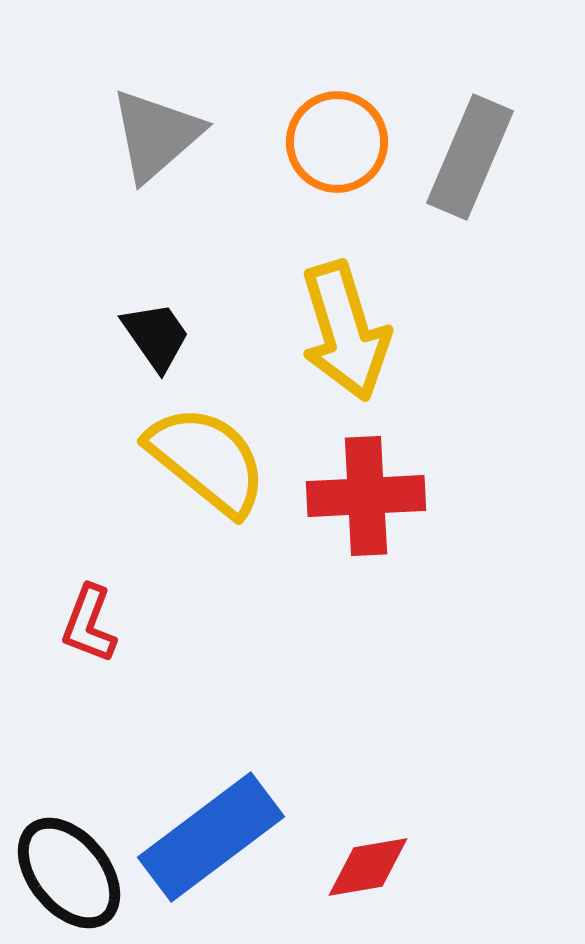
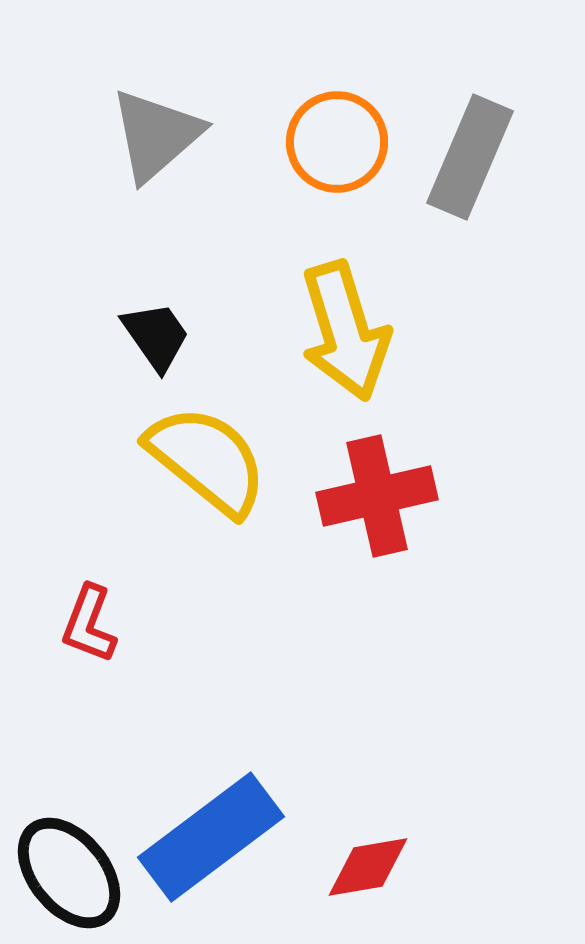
red cross: moved 11 px right; rotated 10 degrees counterclockwise
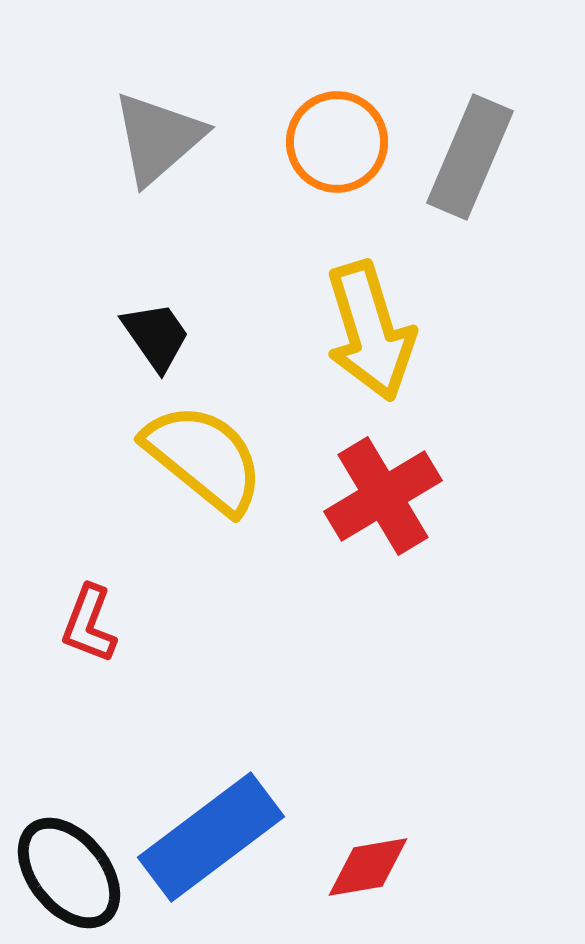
gray triangle: moved 2 px right, 3 px down
yellow arrow: moved 25 px right
yellow semicircle: moved 3 px left, 2 px up
red cross: moved 6 px right; rotated 18 degrees counterclockwise
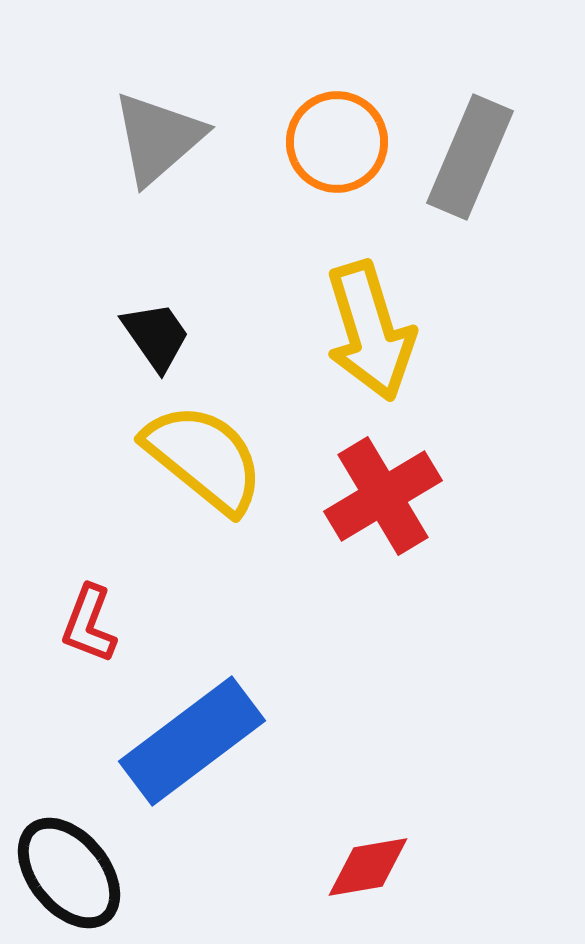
blue rectangle: moved 19 px left, 96 px up
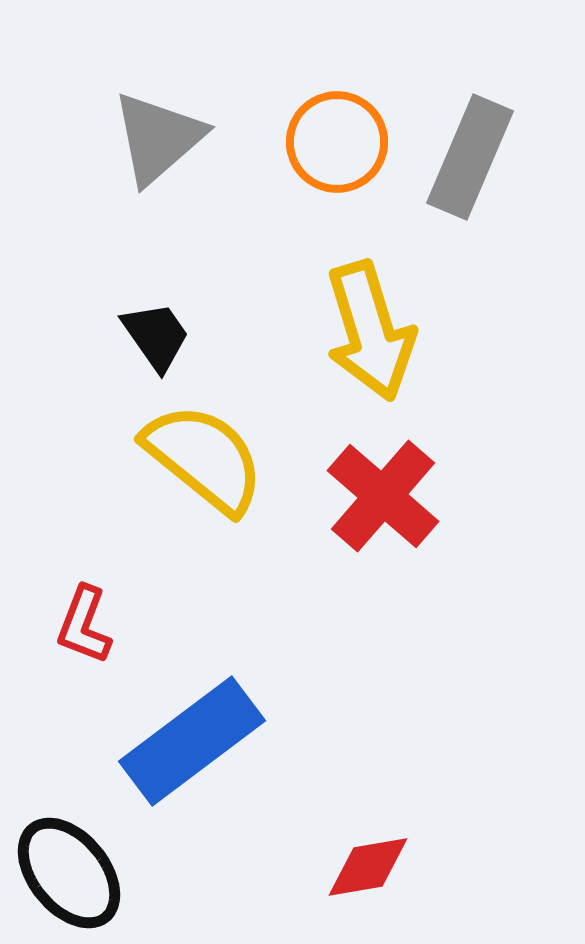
red cross: rotated 18 degrees counterclockwise
red L-shape: moved 5 px left, 1 px down
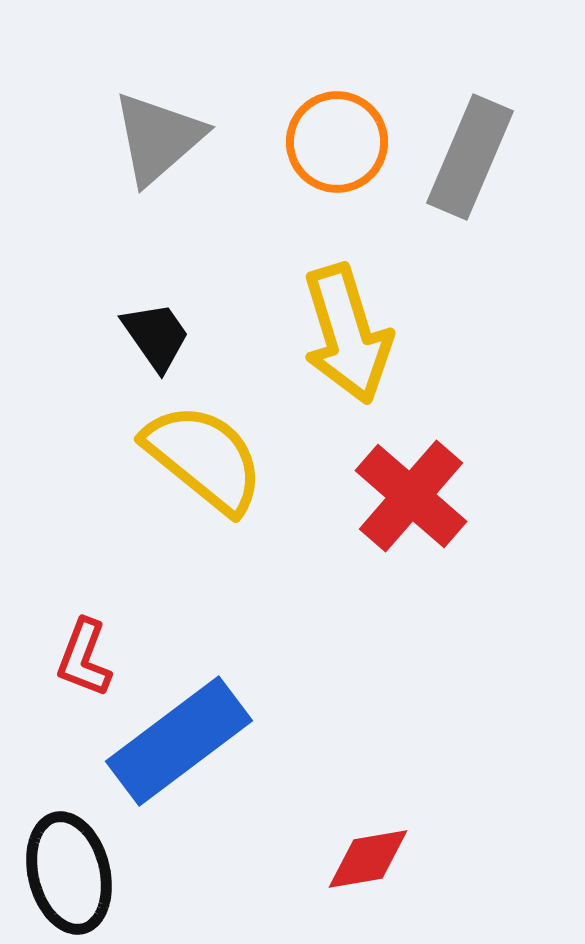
yellow arrow: moved 23 px left, 3 px down
red cross: moved 28 px right
red L-shape: moved 33 px down
blue rectangle: moved 13 px left
red diamond: moved 8 px up
black ellipse: rotated 25 degrees clockwise
